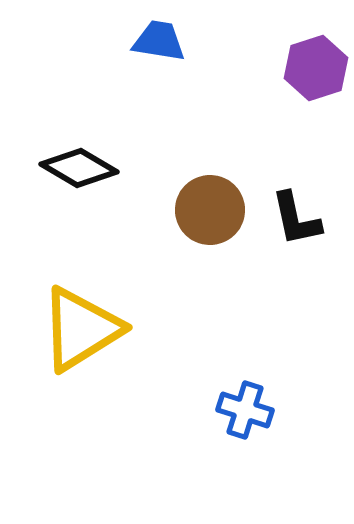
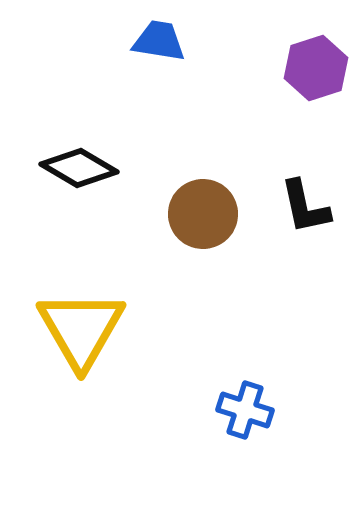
brown circle: moved 7 px left, 4 px down
black L-shape: moved 9 px right, 12 px up
yellow triangle: rotated 28 degrees counterclockwise
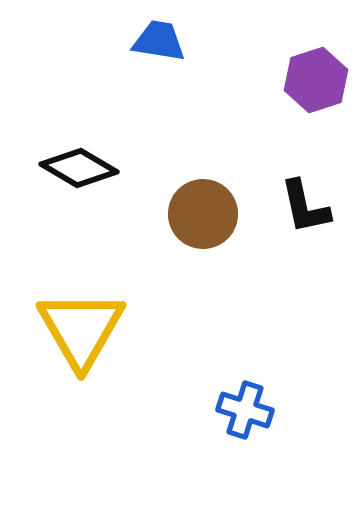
purple hexagon: moved 12 px down
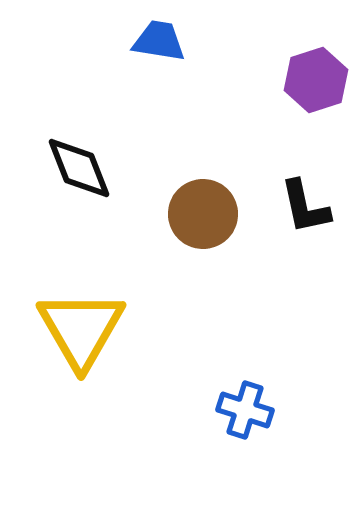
black diamond: rotated 38 degrees clockwise
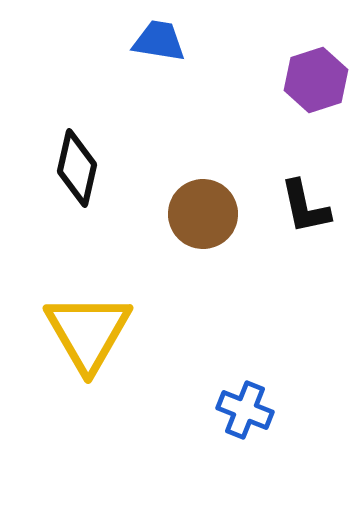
black diamond: moved 2 px left; rotated 34 degrees clockwise
yellow triangle: moved 7 px right, 3 px down
blue cross: rotated 4 degrees clockwise
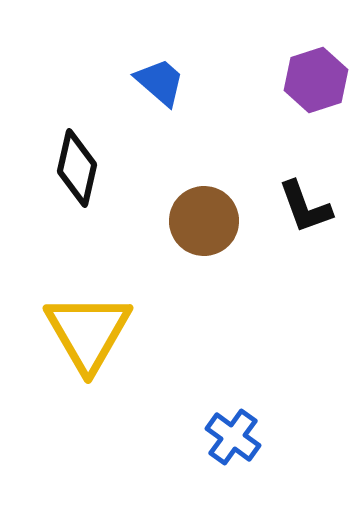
blue trapezoid: moved 1 px right, 41 px down; rotated 32 degrees clockwise
black L-shape: rotated 8 degrees counterclockwise
brown circle: moved 1 px right, 7 px down
blue cross: moved 12 px left, 27 px down; rotated 14 degrees clockwise
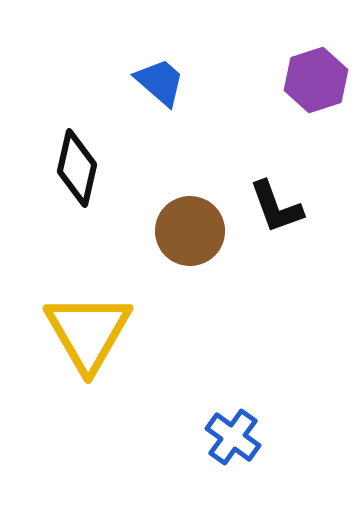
black L-shape: moved 29 px left
brown circle: moved 14 px left, 10 px down
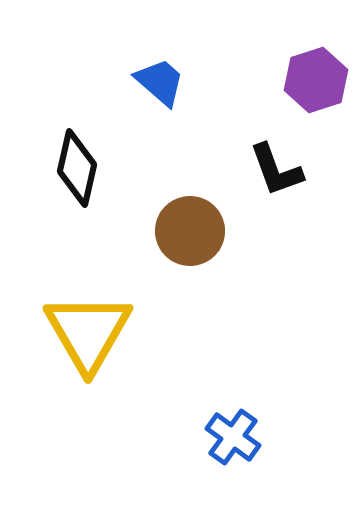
black L-shape: moved 37 px up
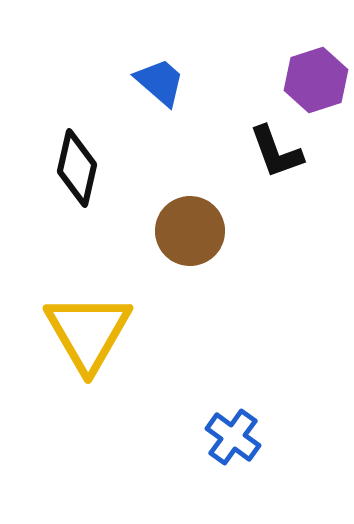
black L-shape: moved 18 px up
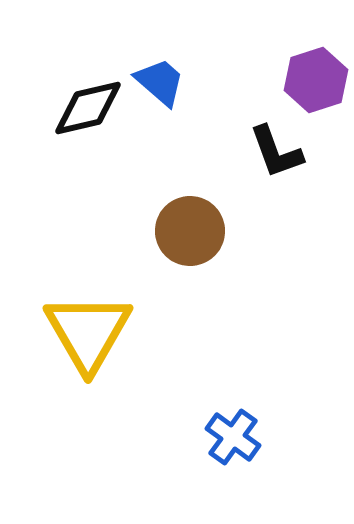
black diamond: moved 11 px right, 60 px up; rotated 64 degrees clockwise
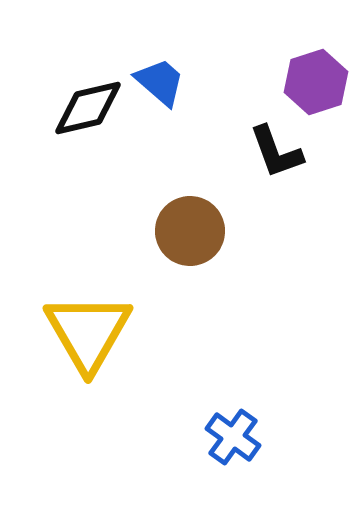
purple hexagon: moved 2 px down
